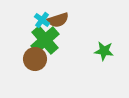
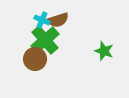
cyan cross: rotated 14 degrees counterclockwise
green star: rotated 12 degrees clockwise
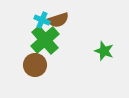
brown circle: moved 6 px down
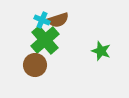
green star: moved 3 px left
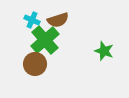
cyan cross: moved 10 px left
green star: moved 3 px right
brown circle: moved 1 px up
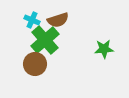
green star: moved 2 px up; rotated 24 degrees counterclockwise
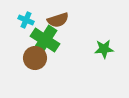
cyan cross: moved 6 px left
green cross: rotated 16 degrees counterclockwise
brown circle: moved 6 px up
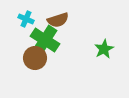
cyan cross: moved 1 px up
green star: rotated 24 degrees counterclockwise
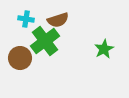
cyan cross: rotated 14 degrees counterclockwise
green cross: moved 1 px down; rotated 20 degrees clockwise
brown circle: moved 15 px left
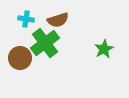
green cross: moved 2 px down
